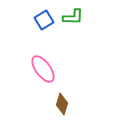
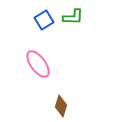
pink ellipse: moved 5 px left, 5 px up
brown diamond: moved 1 px left, 2 px down
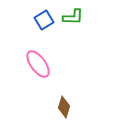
brown diamond: moved 3 px right, 1 px down
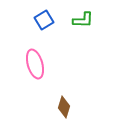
green L-shape: moved 10 px right, 3 px down
pink ellipse: moved 3 px left; rotated 20 degrees clockwise
